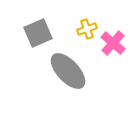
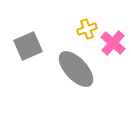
gray square: moved 10 px left, 13 px down
gray ellipse: moved 8 px right, 2 px up
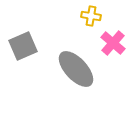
yellow cross: moved 4 px right, 13 px up; rotated 30 degrees clockwise
gray square: moved 5 px left
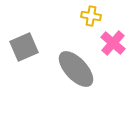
gray square: moved 1 px right, 1 px down
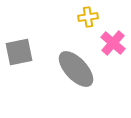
yellow cross: moved 3 px left, 1 px down; rotated 18 degrees counterclockwise
gray square: moved 5 px left, 5 px down; rotated 12 degrees clockwise
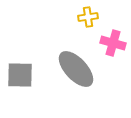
pink cross: rotated 25 degrees counterclockwise
gray square: moved 1 px right, 23 px down; rotated 12 degrees clockwise
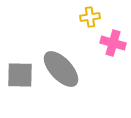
yellow cross: moved 2 px right
gray ellipse: moved 15 px left
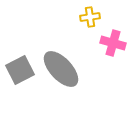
gray square: moved 5 px up; rotated 28 degrees counterclockwise
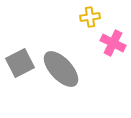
pink cross: rotated 10 degrees clockwise
gray square: moved 7 px up
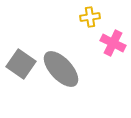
gray square: moved 1 px right, 1 px down; rotated 28 degrees counterclockwise
